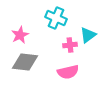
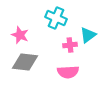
pink star: rotated 24 degrees counterclockwise
pink semicircle: rotated 10 degrees clockwise
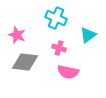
pink star: moved 3 px left
pink cross: moved 11 px left, 3 px down; rotated 24 degrees clockwise
pink semicircle: rotated 15 degrees clockwise
